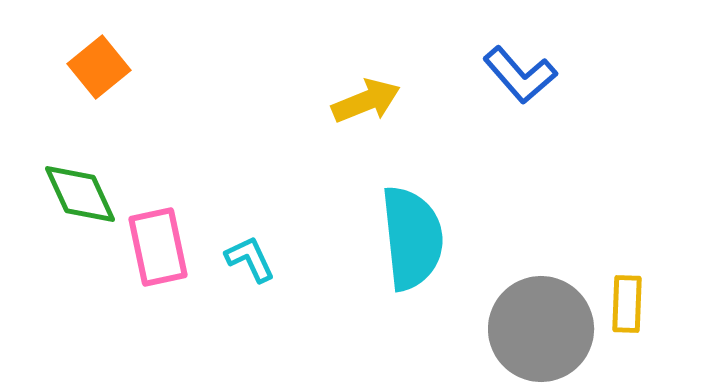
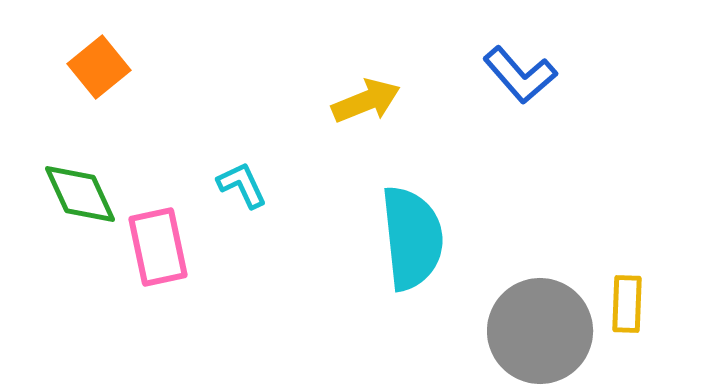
cyan L-shape: moved 8 px left, 74 px up
gray circle: moved 1 px left, 2 px down
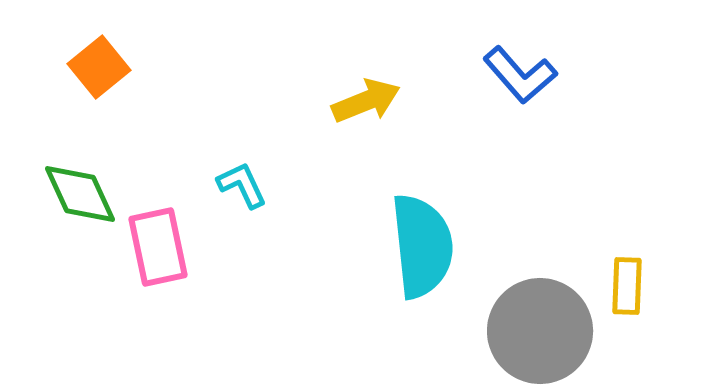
cyan semicircle: moved 10 px right, 8 px down
yellow rectangle: moved 18 px up
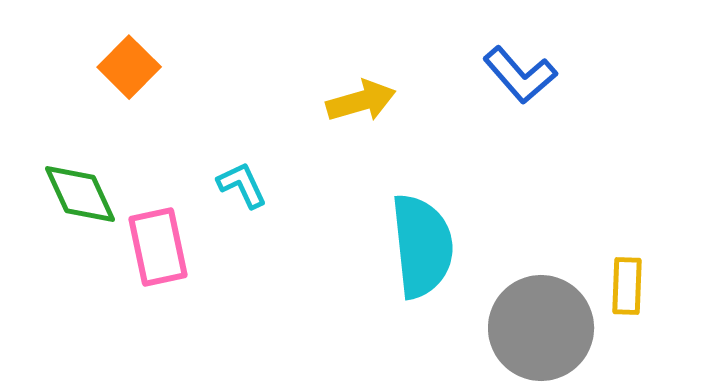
orange square: moved 30 px right; rotated 6 degrees counterclockwise
yellow arrow: moved 5 px left; rotated 6 degrees clockwise
gray circle: moved 1 px right, 3 px up
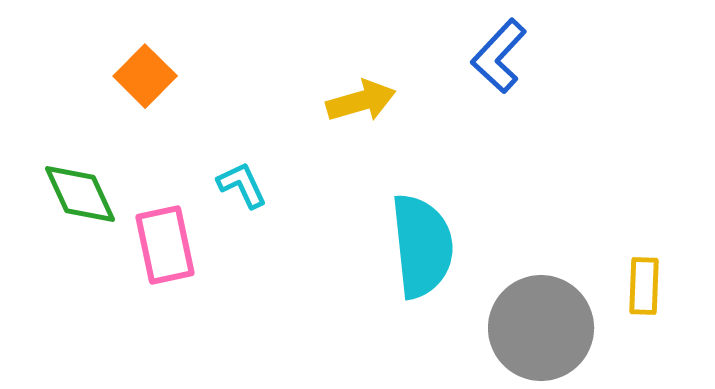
orange square: moved 16 px right, 9 px down
blue L-shape: moved 21 px left, 19 px up; rotated 84 degrees clockwise
pink rectangle: moved 7 px right, 2 px up
yellow rectangle: moved 17 px right
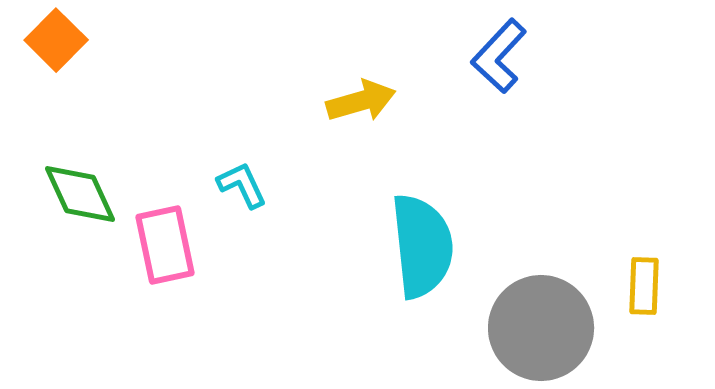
orange square: moved 89 px left, 36 px up
